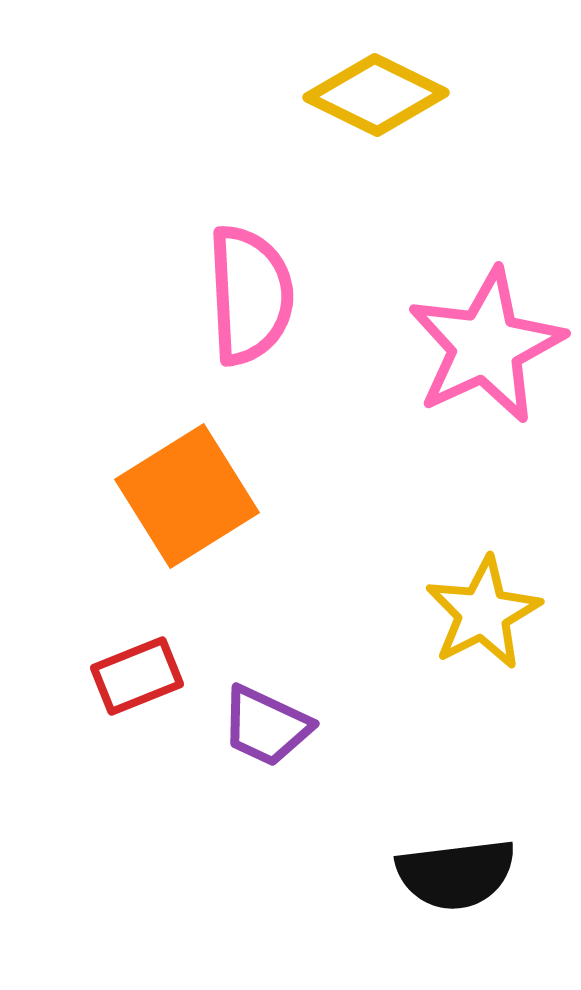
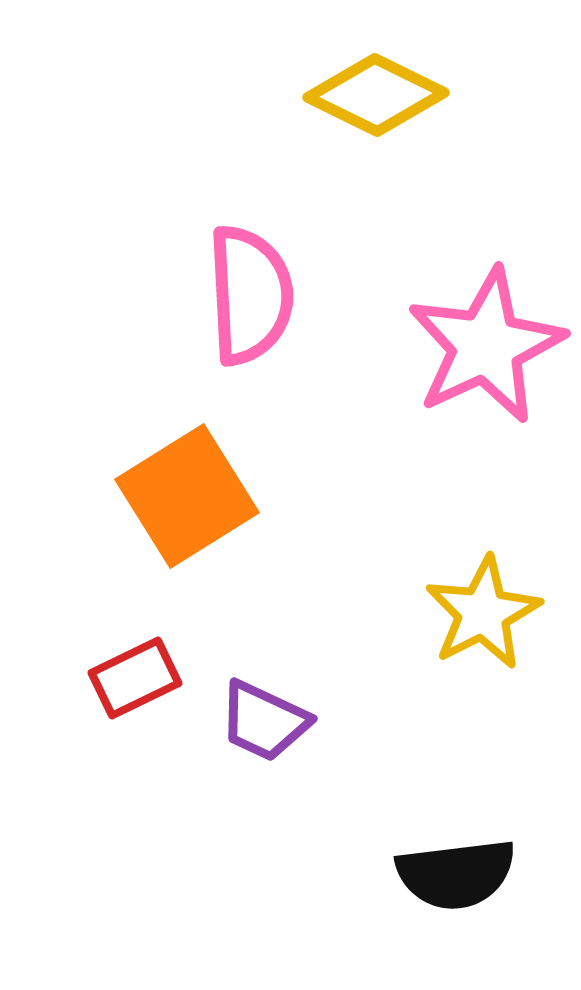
red rectangle: moved 2 px left, 2 px down; rotated 4 degrees counterclockwise
purple trapezoid: moved 2 px left, 5 px up
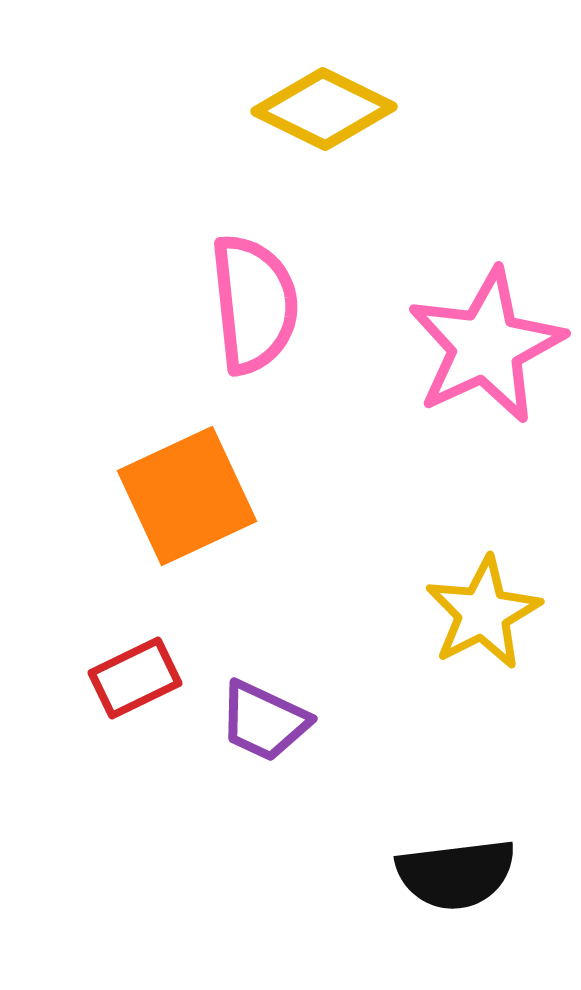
yellow diamond: moved 52 px left, 14 px down
pink semicircle: moved 4 px right, 9 px down; rotated 3 degrees counterclockwise
orange square: rotated 7 degrees clockwise
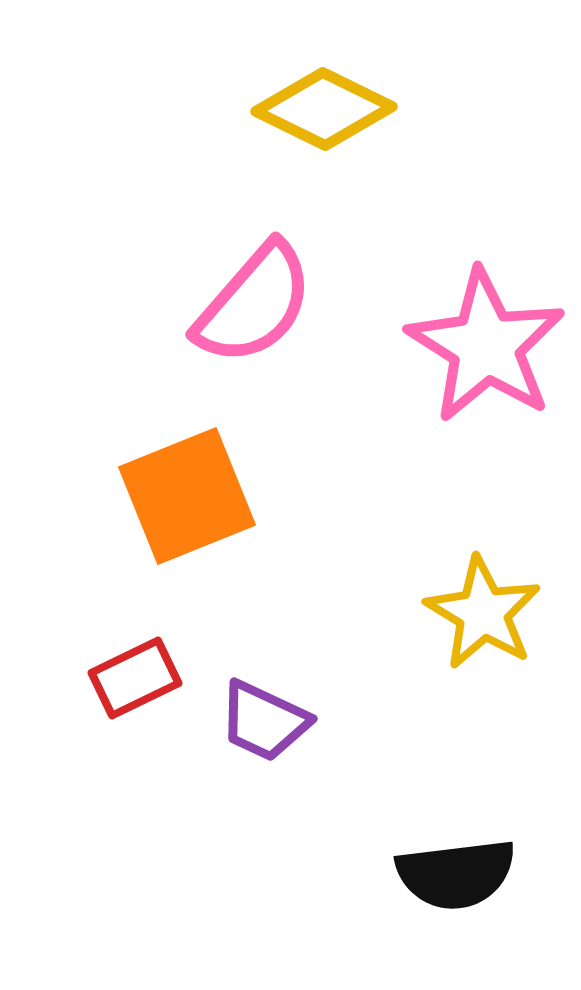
pink semicircle: rotated 47 degrees clockwise
pink star: rotated 15 degrees counterclockwise
orange square: rotated 3 degrees clockwise
yellow star: rotated 14 degrees counterclockwise
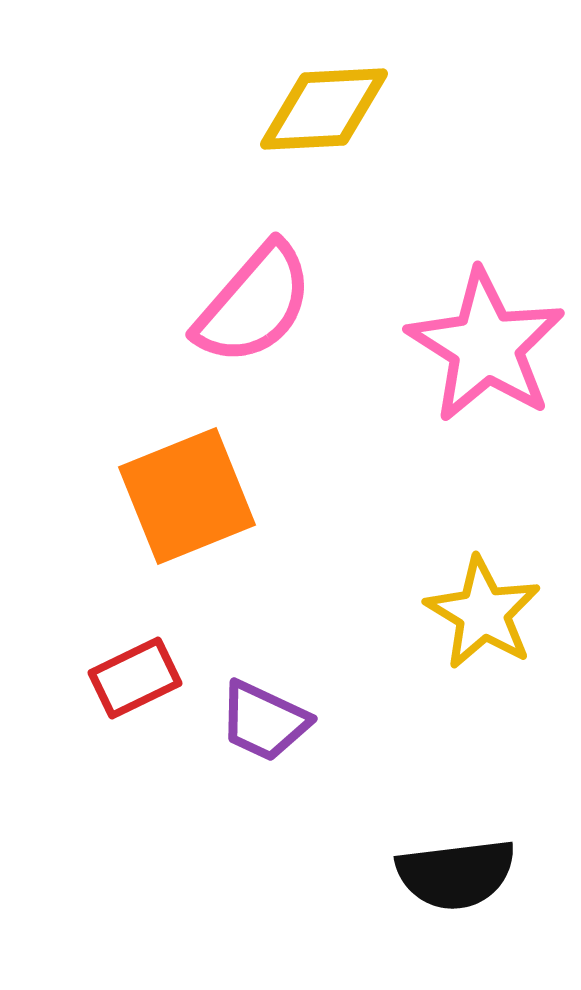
yellow diamond: rotated 29 degrees counterclockwise
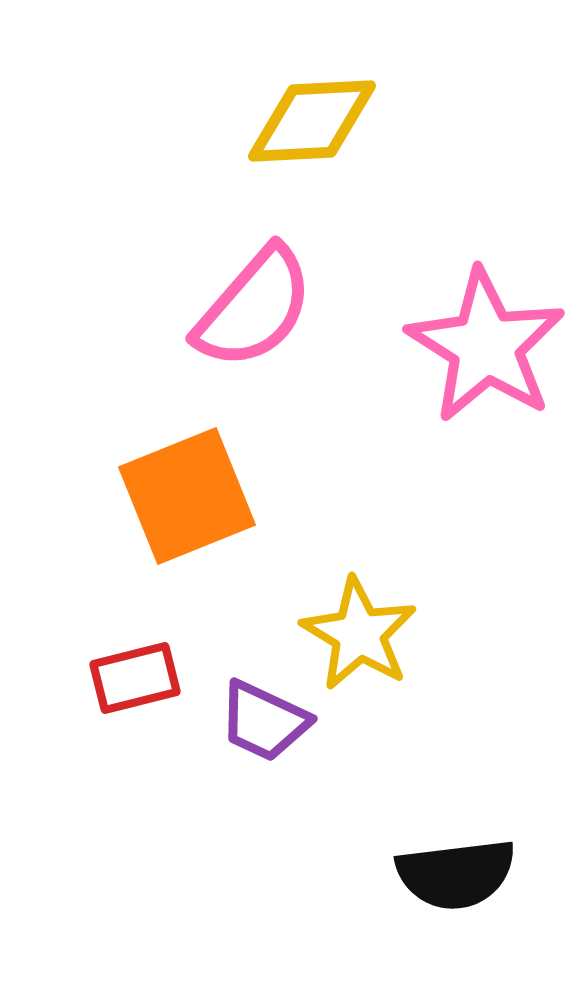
yellow diamond: moved 12 px left, 12 px down
pink semicircle: moved 4 px down
yellow star: moved 124 px left, 21 px down
red rectangle: rotated 12 degrees clockwise
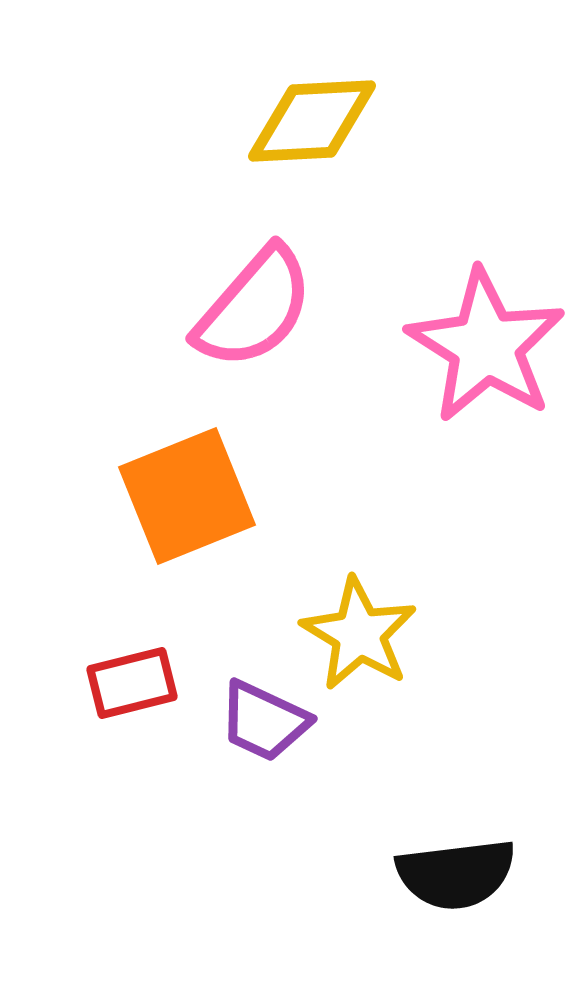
red rectangle: moved 3 px left, 5 px down
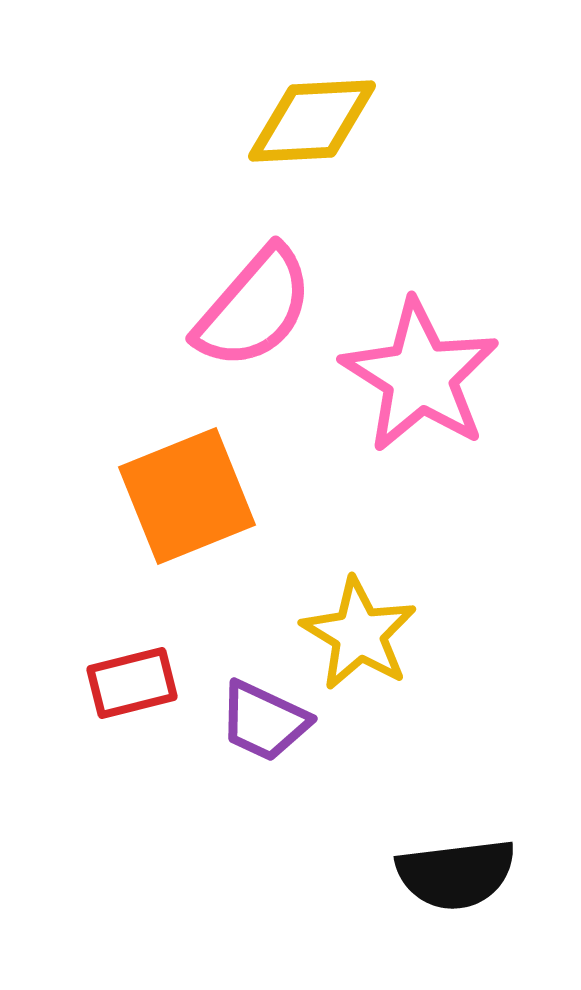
pink star: moved 66 px left, 30 px down
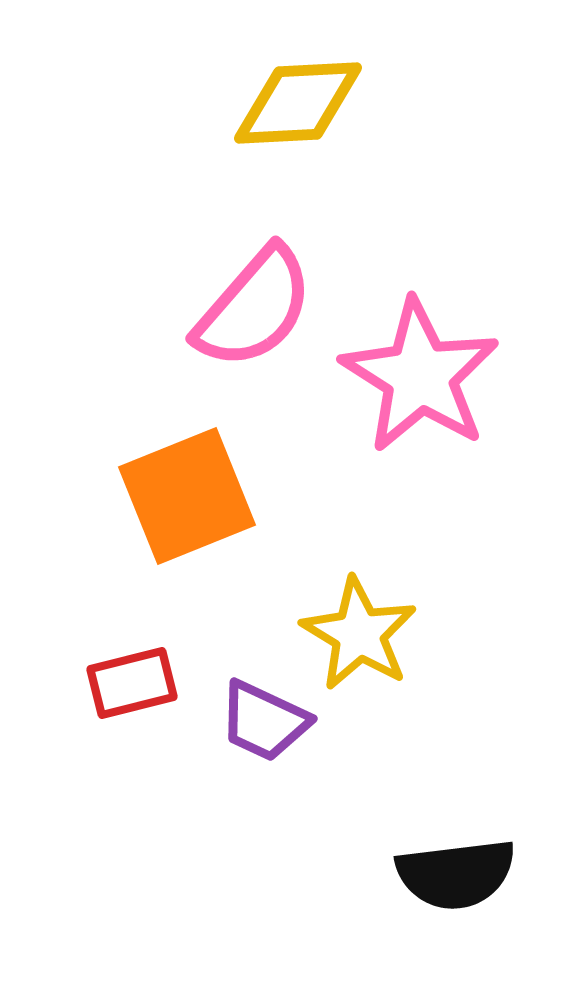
yellow diamond: moved 14 px left, 18 px up
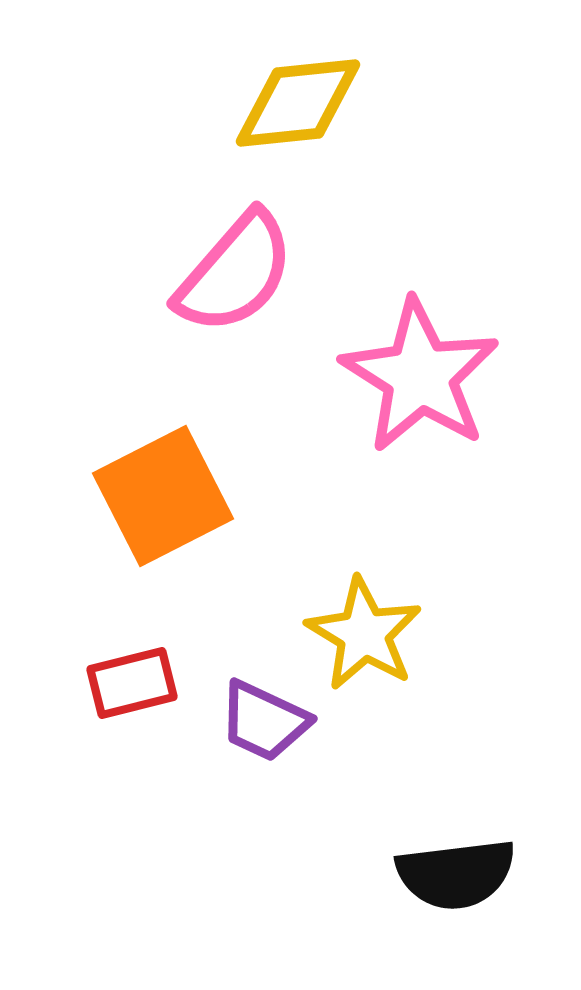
yellow diamond: rotated 3 degrees counterclockwise
pink semicircle: moved 19 px left, 35 px up
orange square: moved 24 px left; rotated 5 degrees counterclockwise
yellow star: moved 5 px right
